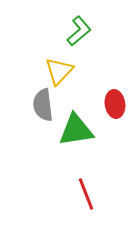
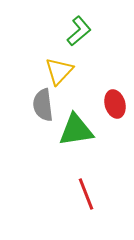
red ellipse: rotated 8 degrees counterclockwise
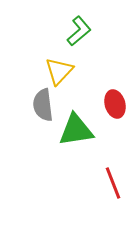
red line: moved 27 px right, 11 px up
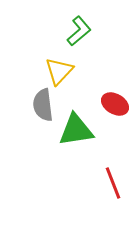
red ellipse: rotated 44 degrees counterclockwise
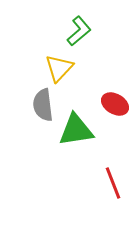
yellow triangle: moved 3 px up
